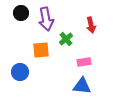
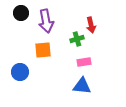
purple arrow: moved 2 px down
green cross: moved 11 px right; rotated 24 degrees clockwise
orange square: moved 2 px right
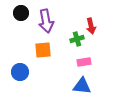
red arrow: moved 1 px down
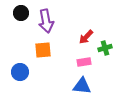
red arrow: moved 5 px left, 11 px down; rotated 56 degrees clockwise
green cross: moved 28 px right, 9 px down
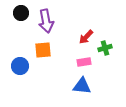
blue circle: moved 6 px up
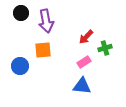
pink rectangle: rotated 24 degrees counterclockwise
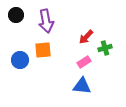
black circle: moved 5 px left, 2 px down
blue circle: moved 6 px up
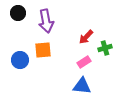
black circle: moved 2 px right, 2 px up
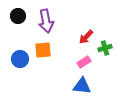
black circle: moved 3 px down
blue circle: moved 1 px up
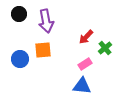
black circle: moved 1 px right, 2 px up
green cross: rotated 24 degrees counterclockwise
pink rectangle: moved 1 px right, 2 px down
